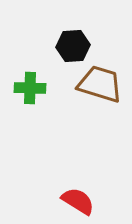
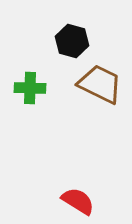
black hexagon: moved 1 px left, 5 px up; rotated 20 degrees clockwise
brown trapezoid: rotated 9 degrees clockwise
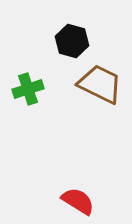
green cross: moved 2 px left, 1 px down; rotated 20 degrees counterclockwise
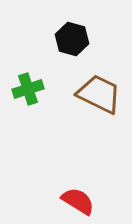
black hexagon: moved 2 px up
brown trapezoid: moved 1 px left, 10 px down
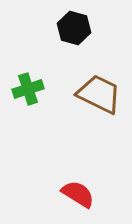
black hexagon: moved 2 px right, 11 px up
red semicircle: moved 7 px up
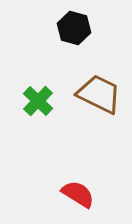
green cross: moved 10 px right, 12 px down; rotated 28 degrees counterclockwise
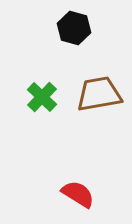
brown trapezoid: rotated 36 degrees counterclockwise
green cross: moved 4 px right, 4 px up
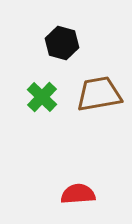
black hexagon: moved 12 px left, 15 px down
red semicircle: rotated 36 degrees counterclockwise
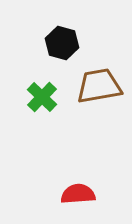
brown trapezoid: moved 8 px up
